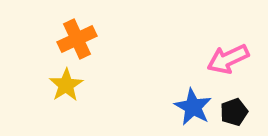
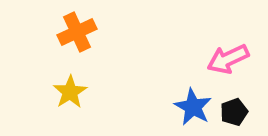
orange cross: moved 7 px up
yellow star: moved 4 px right, 7 px down
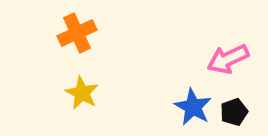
orange cross: moved 1 px down
yellow star: moved 12 px right, 1 px down; rotated 12 degrees counterclockwise
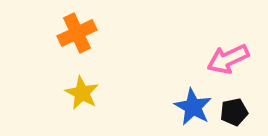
black pentagon: rotated 8 degrees clockwise
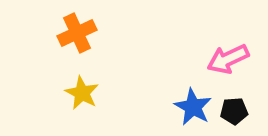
black pentagon: moved 1 px up; rotated 8 degrees clockwise
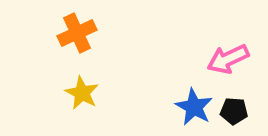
blue star: moved 1 px right
black pentagon: rotated 8 degrees clockwise
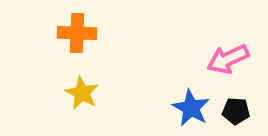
orange cross: rotated 27 degrees clockwise
blue star: moved 3 px left, 1 px down
black pentagon: moved 2 px right
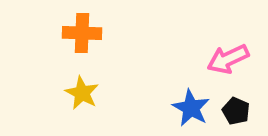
orange cross: moved 5 px right
black pentagon: rotated 20 degrees clockwise
